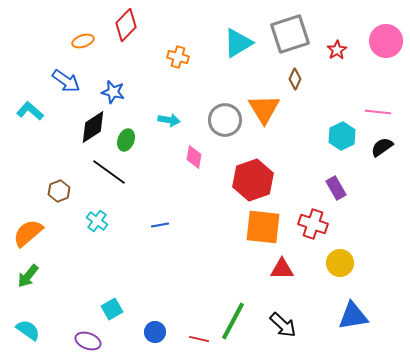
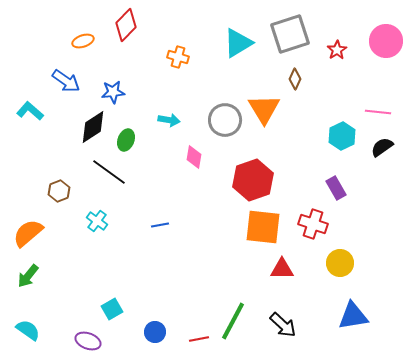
blue star: rotated 20 degrees counterclockwise
red line: rotated 24 degrees counterclockwise
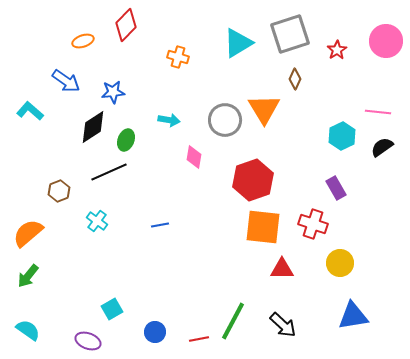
black line: rotated 60 degrees counterclockwise
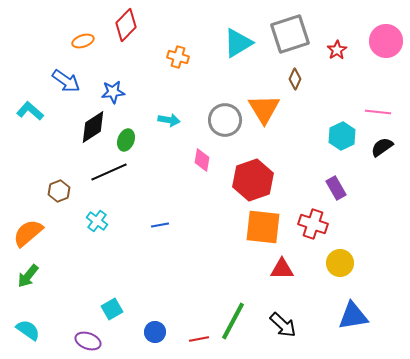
pink diamond: moved 8 px right, 3 px down
